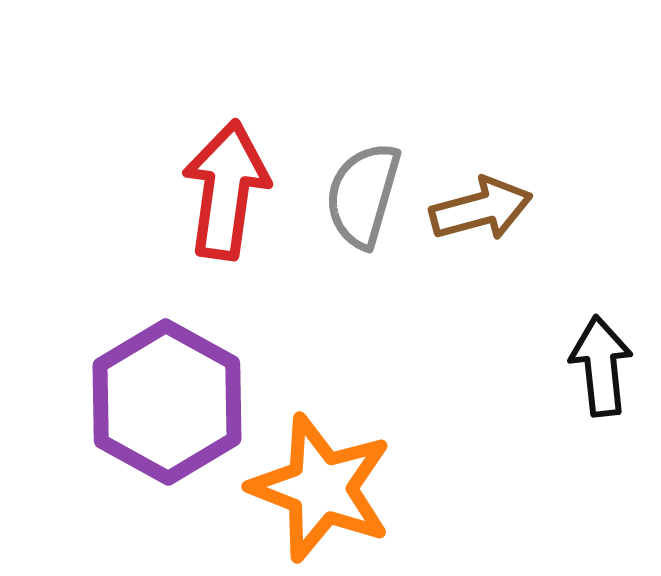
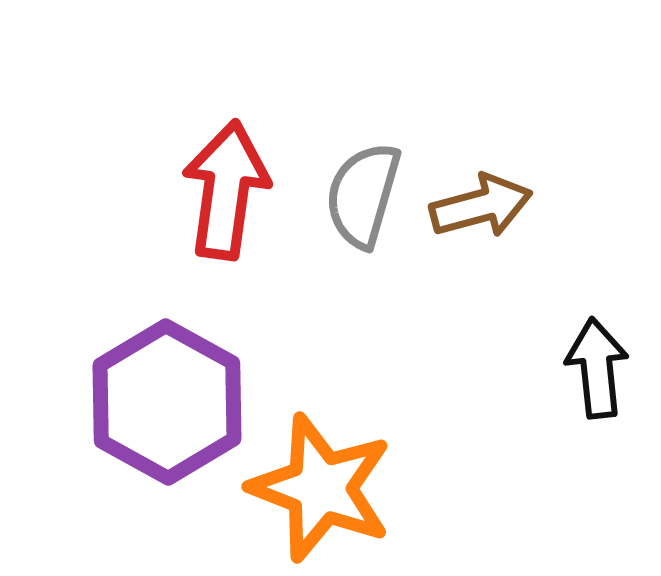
brown arrow: moved 3 px up
black arrow: moved 4 px left, 2 px down
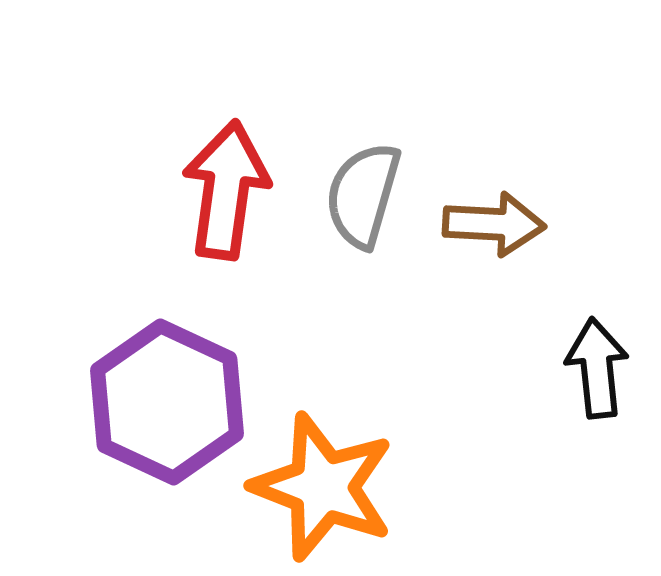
brown arrow: moved 13 px right, 18 px down; rotated 18 degrees clockwise
purple hexagon: rotated 4 degrees counterclockwise
orange star: moved 2 px right, 1 px up
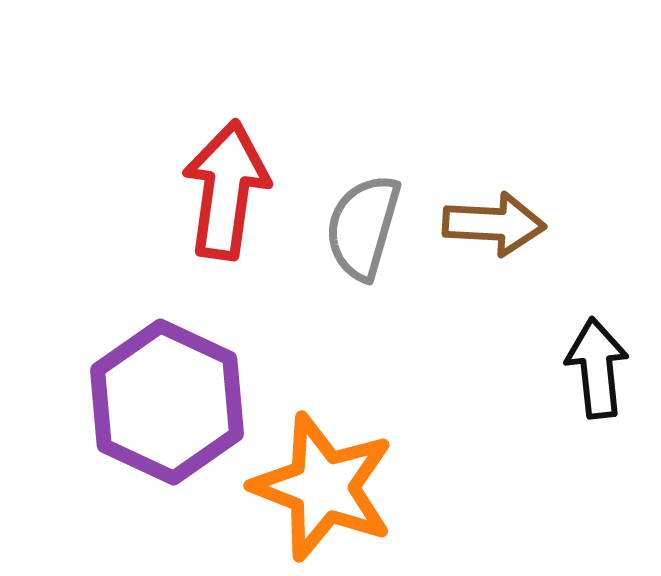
gray semicircle: moved 32 px down
